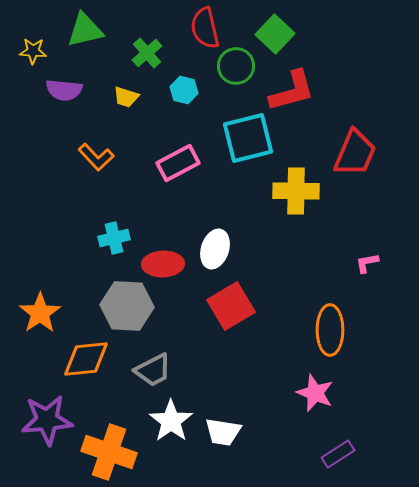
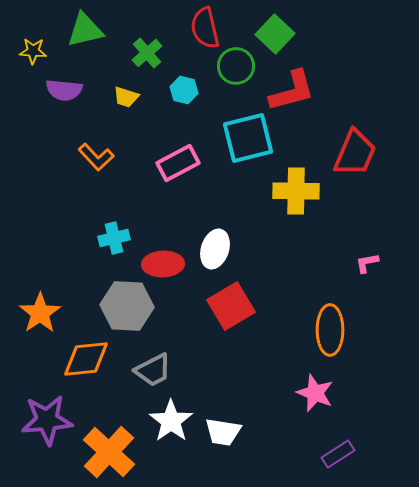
orange cross: rotated 24 degrees clockwise
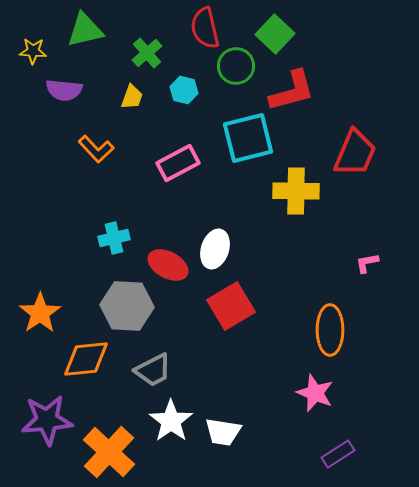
yellow trapezoid: moved 6 px right; rotated 88 degrees counterclockwise
orange L-shape: moved 8 px up
red ellipse: moved 5 px right, 1 px down; rotated 30 degrees clockwise
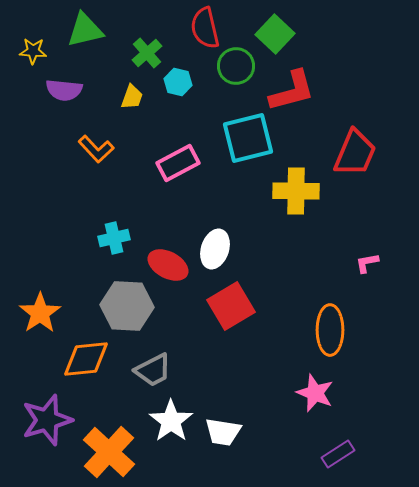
cyan hexagon: moved 6 px left, 8 px up
purple star: rotated 12 degrees counterclockwise
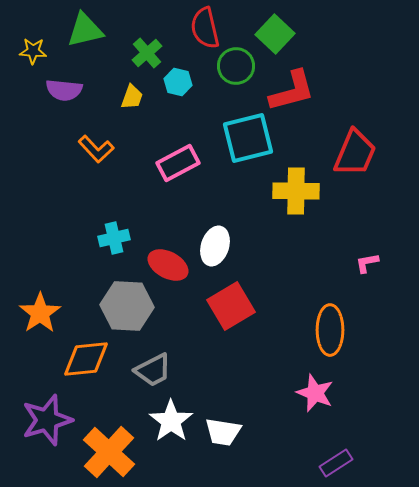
white ellipse: moved 3 px up
purple rectangle: moved 2 px left, 9 px down
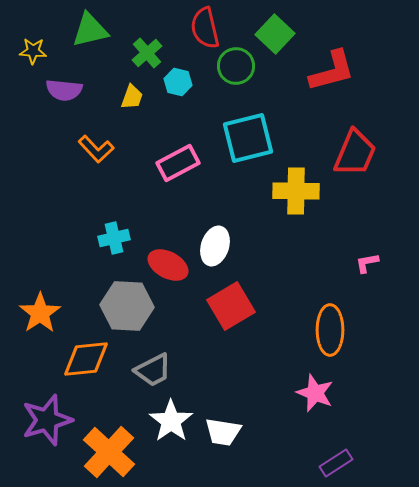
green triangle: moved 5 px right
red L-shape: moved 40 px right, 20 px up
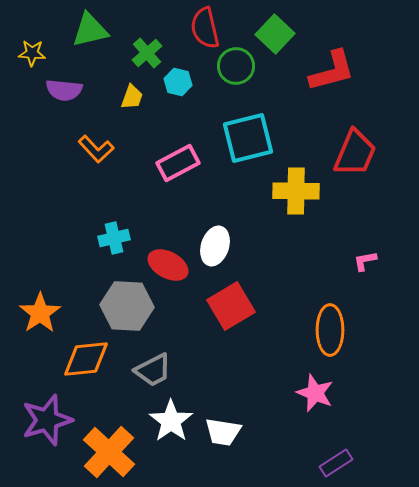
yellow star: moved 1 px left, 2 px down
pink L-shape: moved 2 px left, 2 px up
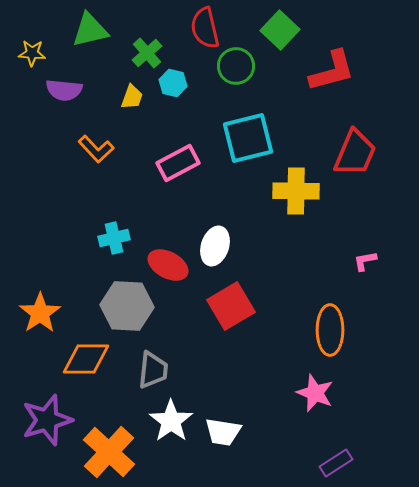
green square: moved 5 px right, 4 px up
cyan hexagon: moved 5 px left, 1 px down
orange diamond: rotated 6 degrees clockwise
gray trapezoid: rotated 57 degrees counterclockwise
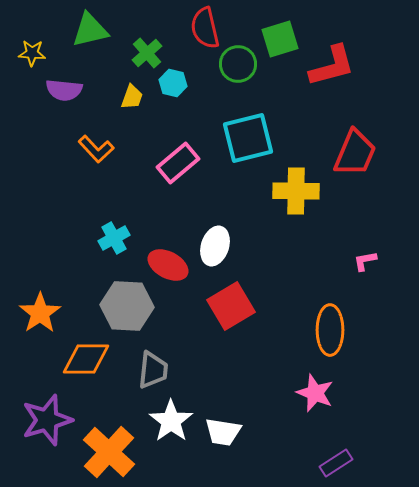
green square: moved 9 px down; rotated 30 degrees clockwise
green circle: moved 2 px right, 2 px up
red L-shape: moved 5 px up
pink rectangle: rotated 12 degrees counterclockwise
cyan cross: rotated 16 degrees counterclockwise
